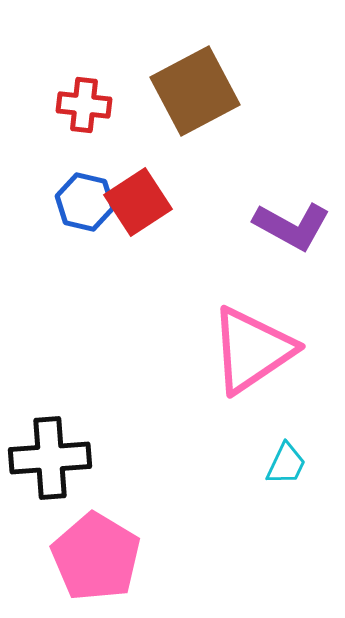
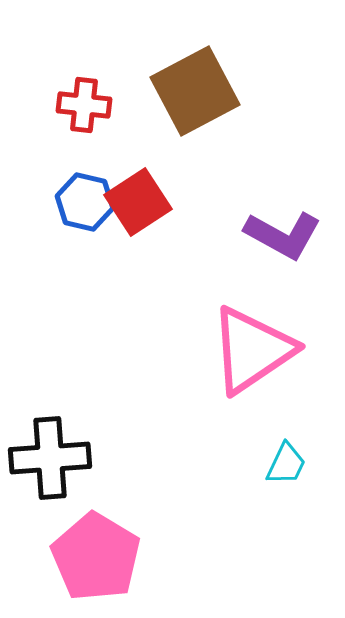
purple L-shape: moved 9 px left, 9 px down
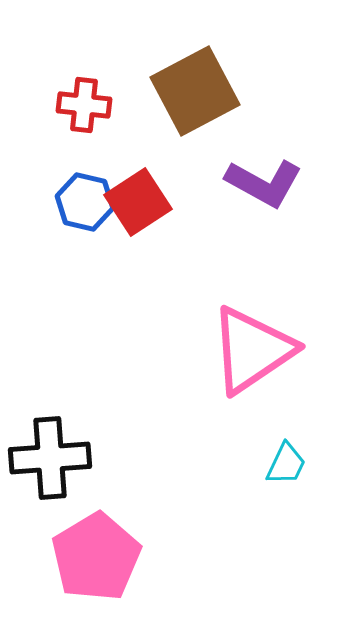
purple L-shape: moved 19 px left, 52 px up
pink pentagon: rotated 10 degrees clockwise
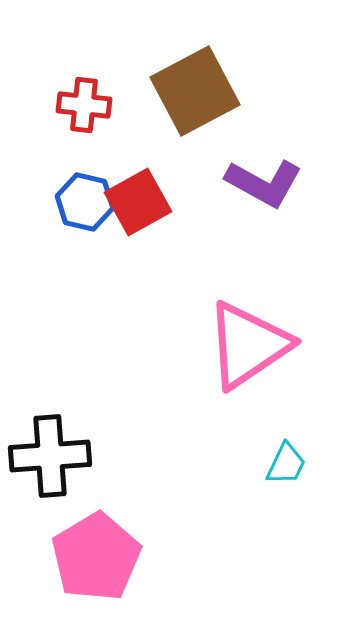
red square: rotated 4 degrees clockwise
pink triangle: moved 4 px left, 5 px up
black cross: moved 2 px up
